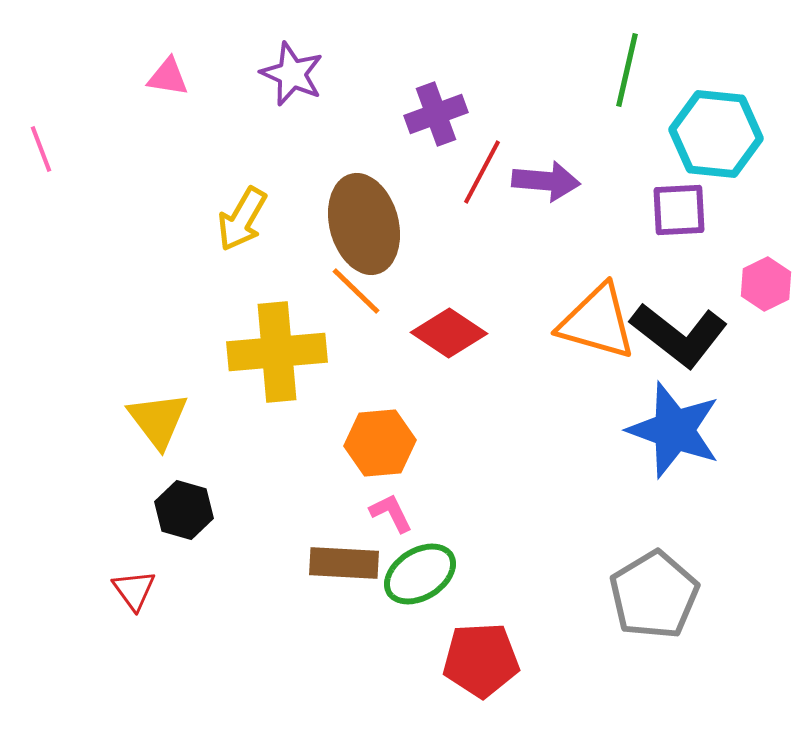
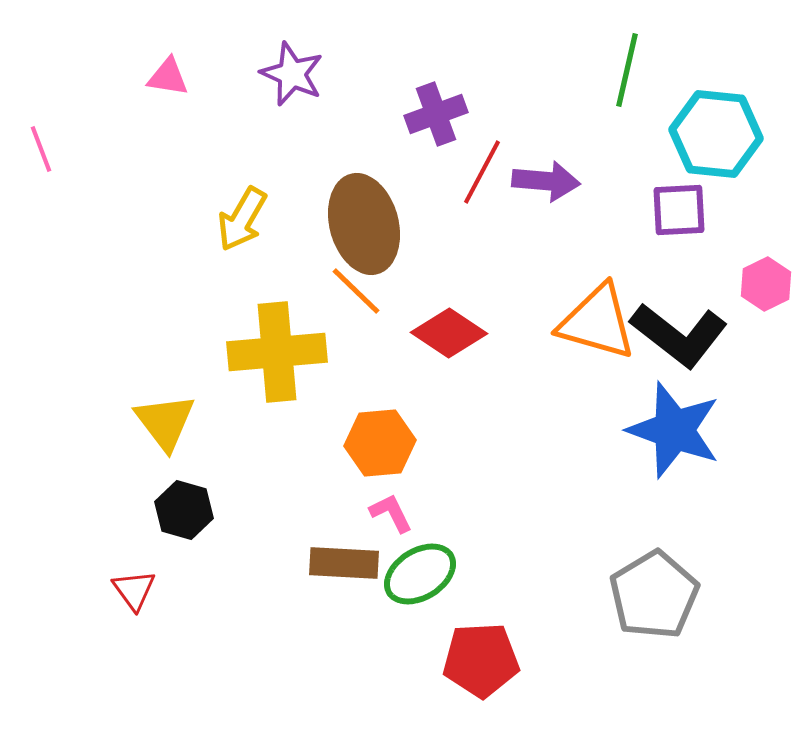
yellow triangle: moved 7 px right, 2 px down
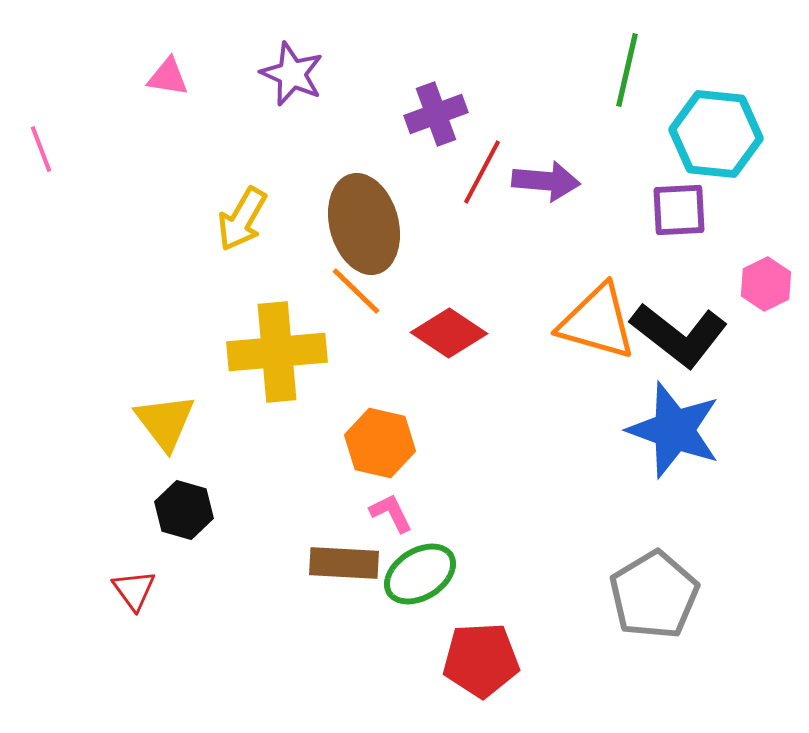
orange hexagon: rotated 18 degrees clockwise
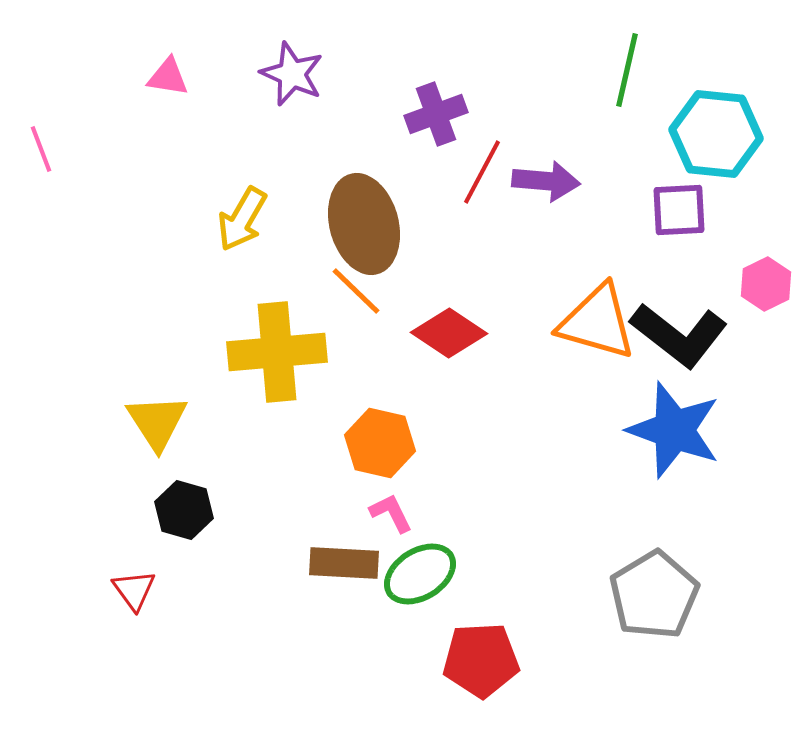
yellow triangle: moved 8 px left; rotated 4 degrees clockwise
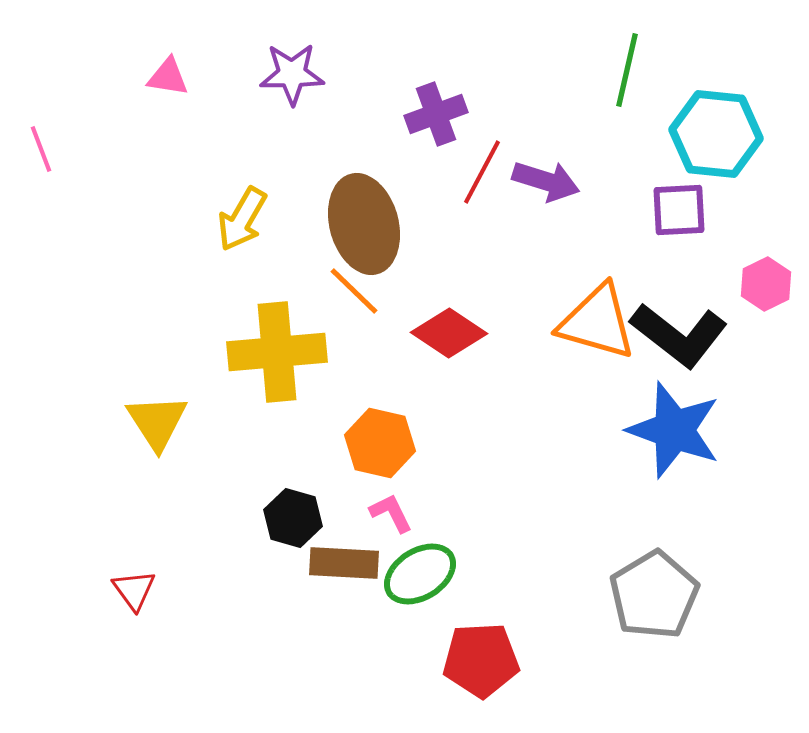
purple star: rotated 24 degrees counterclockwise
purple arrow: rotated 12 degrees clockwise
orange line: moved 2 px left
black hexagon: moved 109 px right, 8 px down
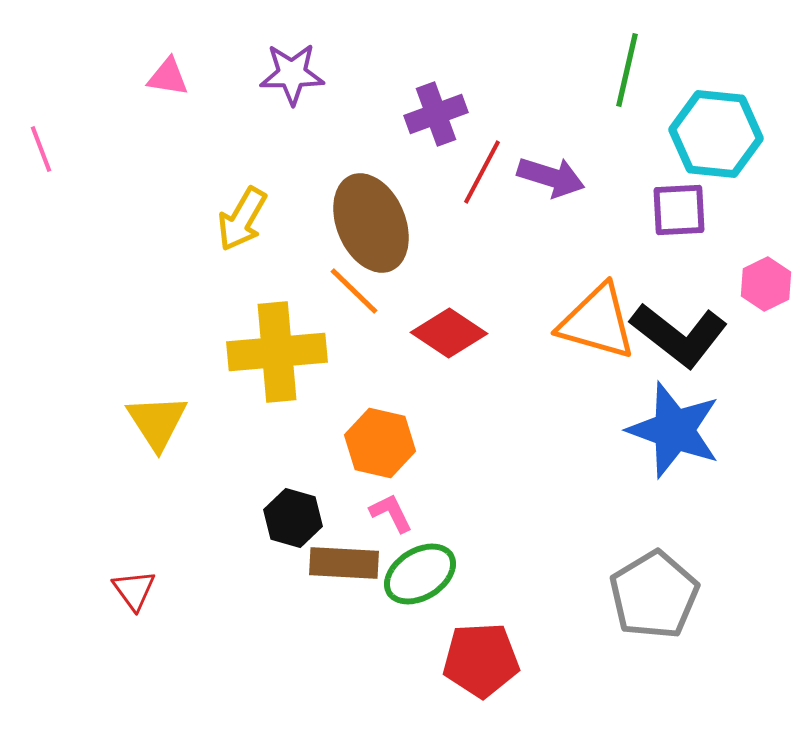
purple arrow: moved 5 px right, 4 px up
brown ellipse: moved 7 px right, 1 px up; rotated 8 degrees counterclockwise
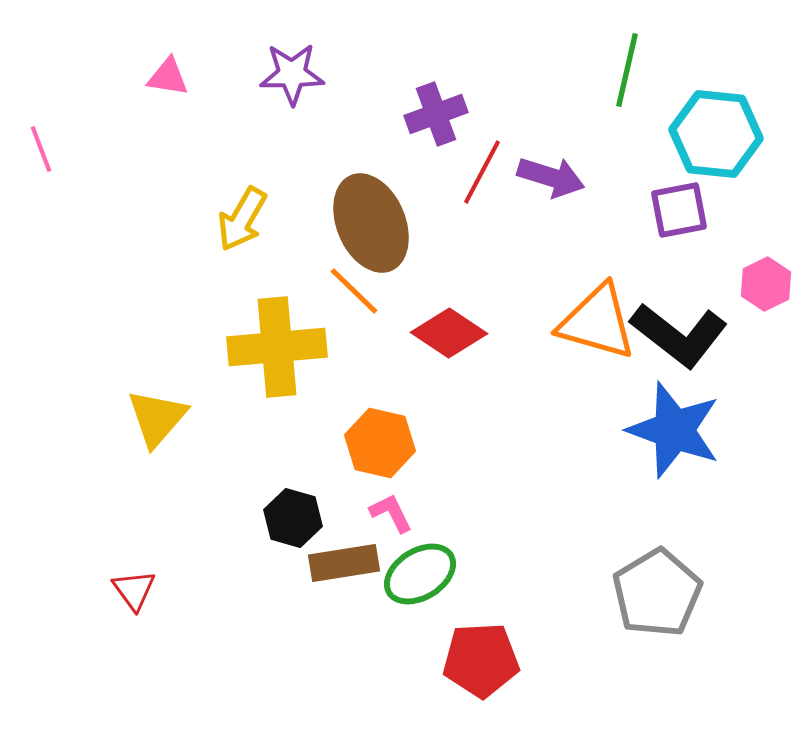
purple square: rotated 8 degrees counterclockwise
yellow cross: moved 5 px up
yellow triangle: moved 4 px up; rotated 14 degrees clockwise
brown rectangle: rotated 12 degrees counterclockwise
gray pentagon: moved 3 px right, 2 px up
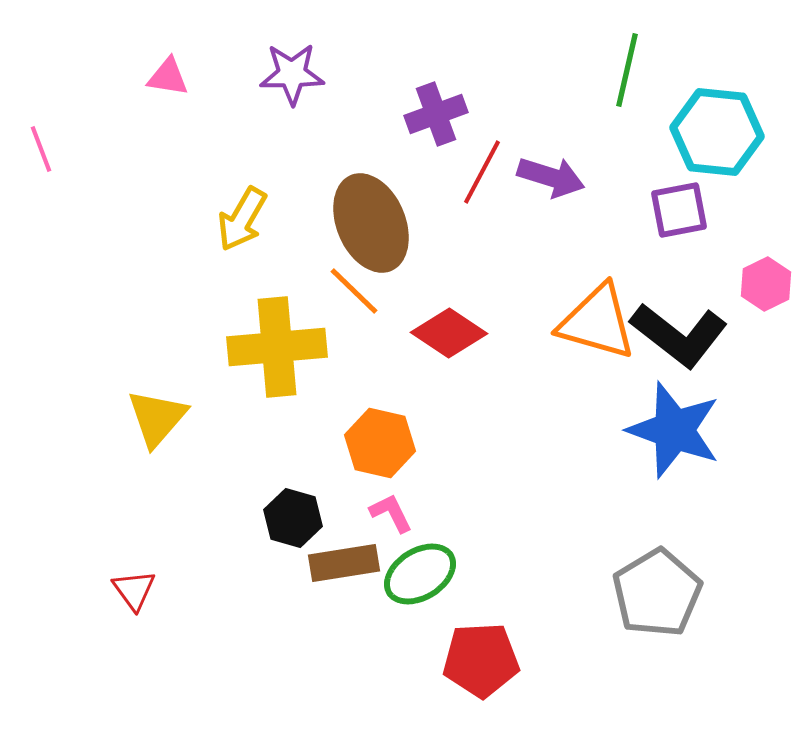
cyan hexagon: moved 1 px right, 2 px up
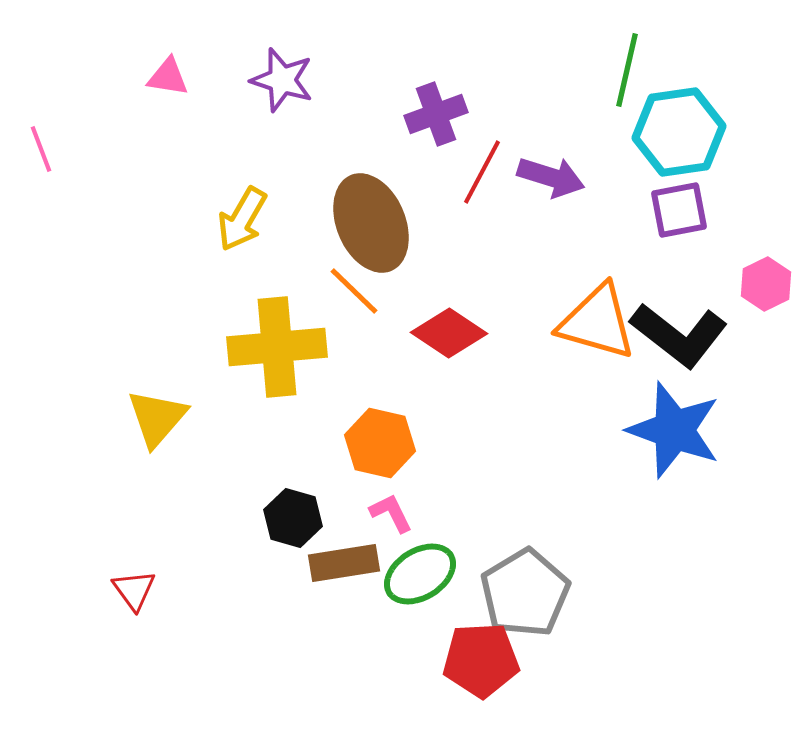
purple star: moved 10 px left, 6 px down; rotated 18 degrees clockwise
cyan hexagon: moved 38 px left; rotated 14 degrees counterclockwise
gray pentagon: moved 132 px left
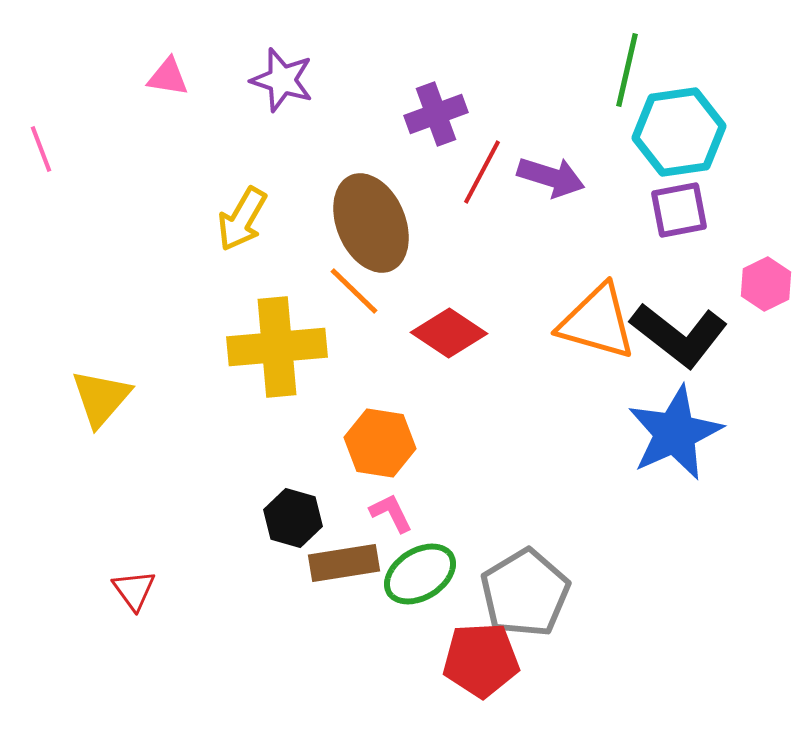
yellow triangle: moved 56 px left, 20 px up
blue star: moved 1 px right, 3 px down; rotated 28 degrees clockwise
orange hexagon: rotated 4 degrees counterclockwise
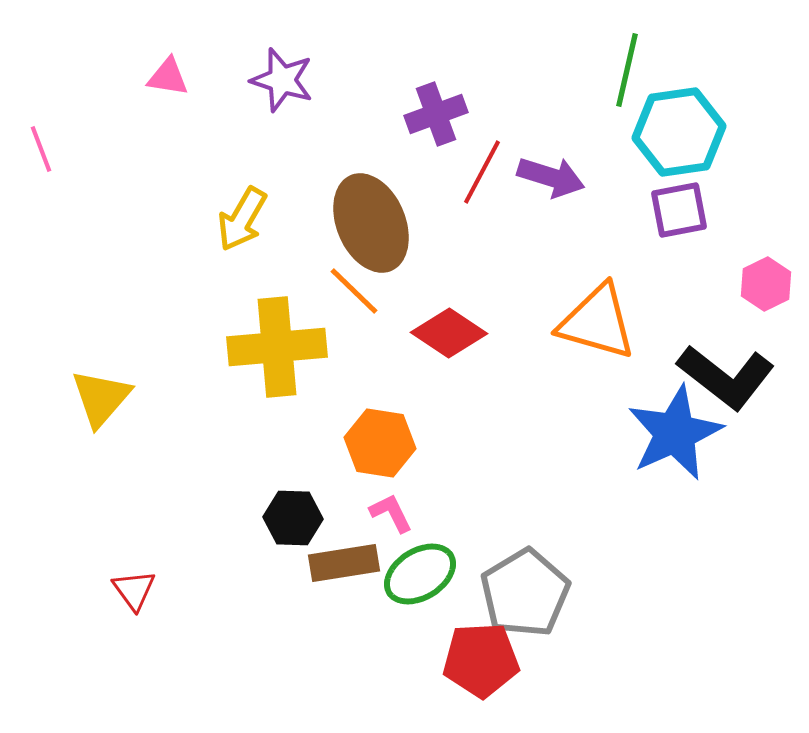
black L-shape: moved 47 px right, 42 px down
black hexagon: rotated 14 degrees counterclockwise
